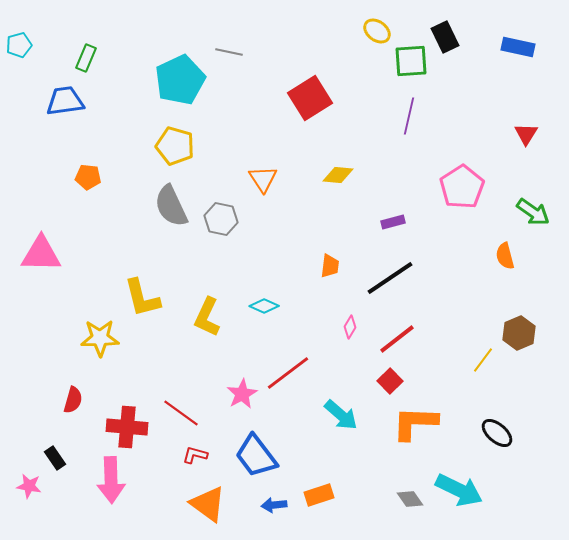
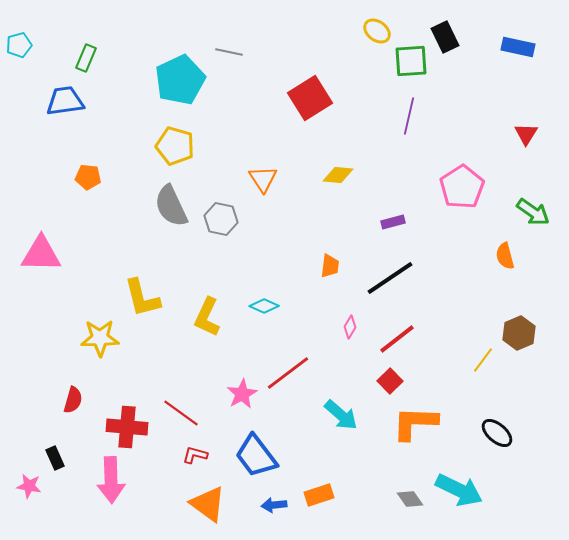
black rectangle at (55, 458): rotated 10 degrees clockwise
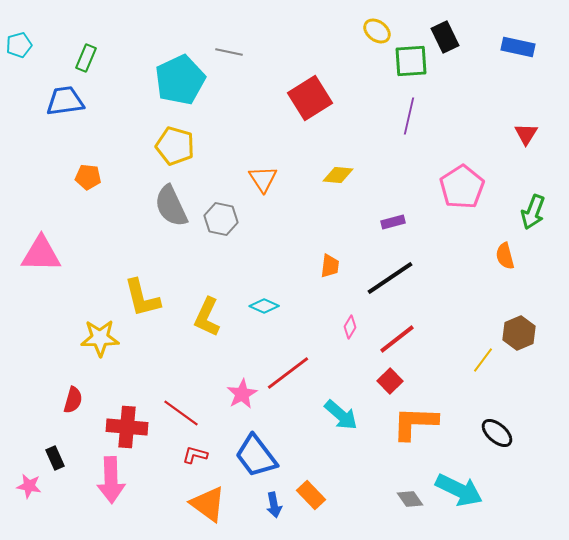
green arrow at (533, 212): rotated 76 degrees clockwise
orange rectangle at (319, 495): moved 8 px left; rotated 64 degrees clockwise
blue arrow at (274, 505): rotated 95 degrees counterclockwise
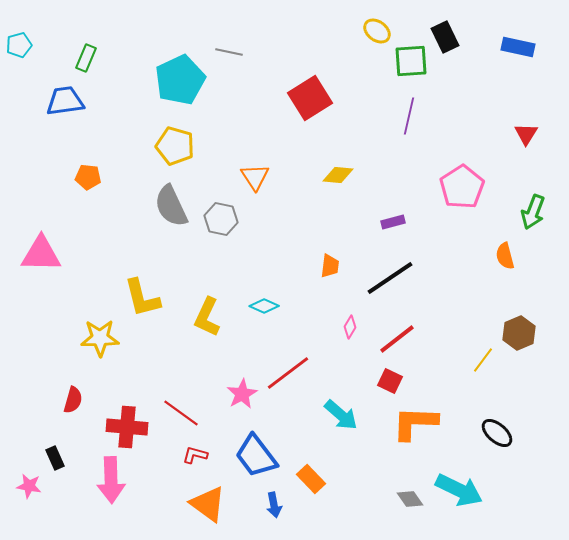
orange triangle at (263, 179): moved 8 px left, 2 px up
red square at (390, 381): rotated 20 degrees counterclockwise
orange rectangle at (311, 495): moved 16 px up
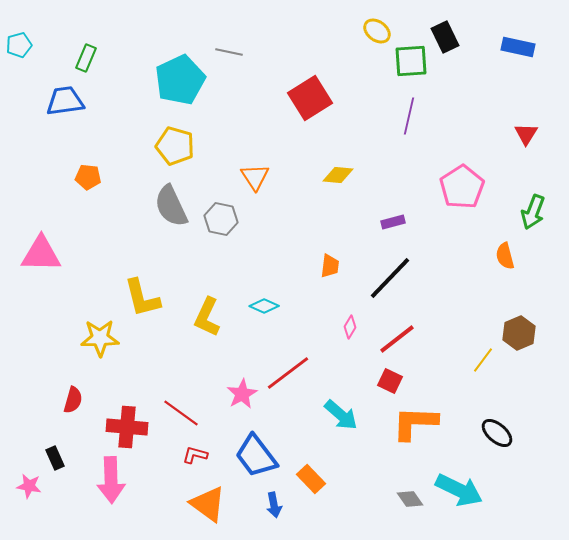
black line at (390, 278): rotated 12 degrees counterclockwise
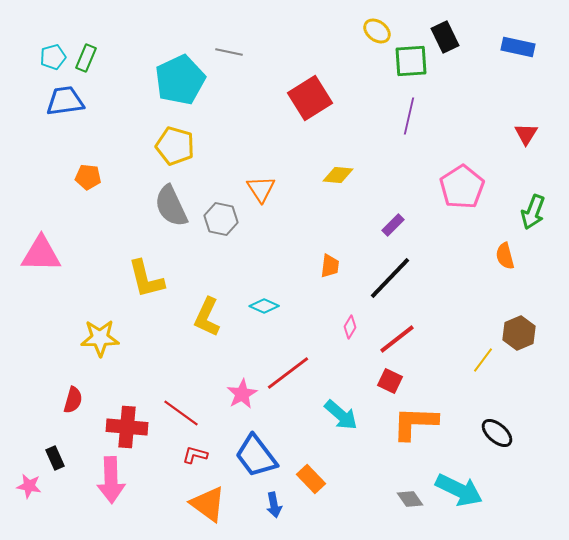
cyan pentagon at (19, 45): moved 34 px right, 12 px down
orange triangle at (255, 177): moved 6 px right, 12 px down
purple rectangle at (393, 222): moved 3 px down; rotated 30 degrees counterclockwise
yellow L-shape at (142, 298): moved 4 px right, 19 px up
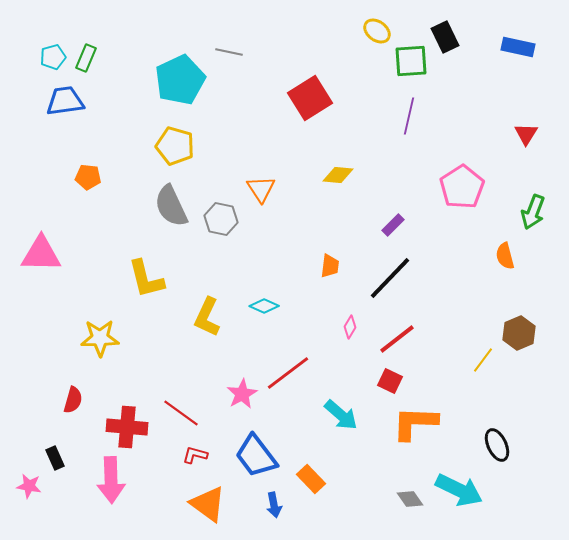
black ellipse at (497, 433): moved 12 px down; rotated 24 degrees clockwise
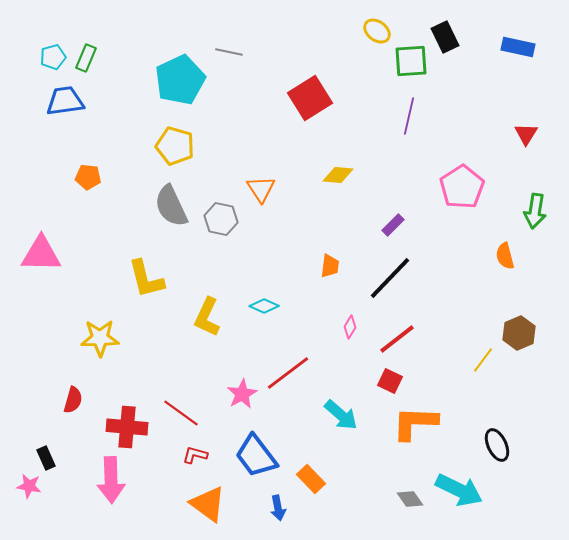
green arrow at (533, 212): moved 2 px right, 1 px up; rotated 12 degrees counterclockwise
black rectangle at (55, 458): moved 9 px left
blue arrow at (274, 505): moved 4 px right, 3 px down
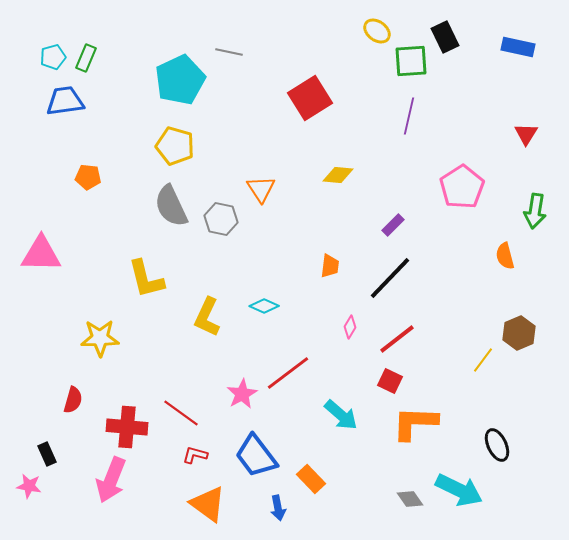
black rectangle at (46, 458): moved 1 px right, 4 px up
pink arrow at (111, 480): rotated 24 degrees clockwise
